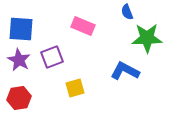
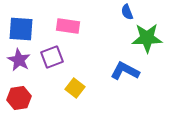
pink rectangle: moved 15 px left; rotated 15 degrees counterclockwise
yellow square: rotated 36 degrees counterclockwise
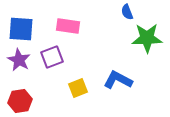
blue L-shape: moved 7 px left, 9 px down
yellow square: moved 3 px right; rotated 30 degrees clockwise
red hexagon: moved 1 px right, 3 px down
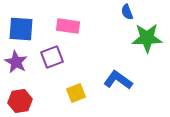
purple star: moved 3 px left, 2 px down
blue L-shape: rotated 8 degrees clockwise
yellow square: moved 2 px left, 5 px down
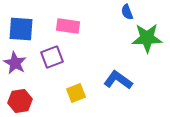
purple star: moved 1 px left, 1 px down
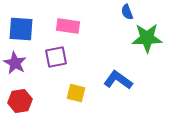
purple square: moved 4 px right; rotated 10 degrees clockwise
yellow square: rotated 36 degrees clockwise
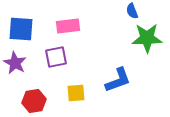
blue semicircle: moved 5 px right, 1 px up
pink rectangle: rotated 15 degrees counterclockwise
blue L-shape: rotated 124 degrees clockwise
yellow square: rotated 18 degrees counterclockwise
red hexagon: moved 14 px right
